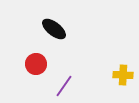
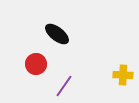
black ellipse: moved 3 px right, 5 px down
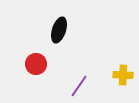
black ellipse: moved 2 px right, 4 px up; rotated 70 degrees clockwise
purple line: moved 15 px right
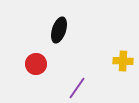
yellow cross: moved 14 px up
purple line: moved 2 px left, 2 px down
